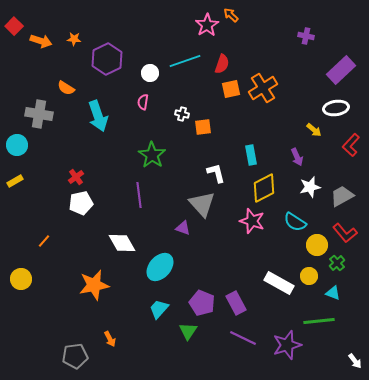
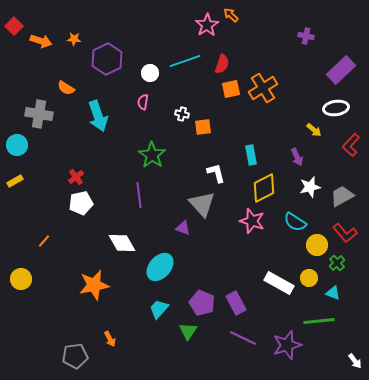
yellow circle at (309, 276): moved 2 px down
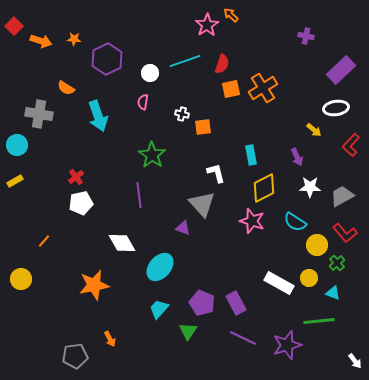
white star at (310, 187): rotated 15 degrees clockwise
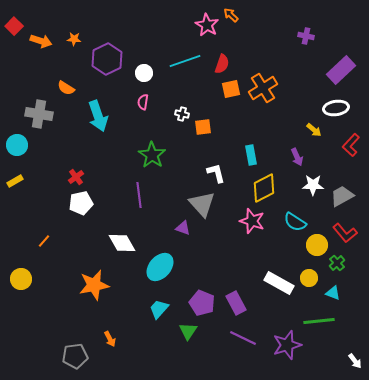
pink star at (207, 25): rotated 10 degrees counterclockwise
white circle at (150, 73): moved 6 px left
white star at (310, 187): moved 3 px right, 2 px up
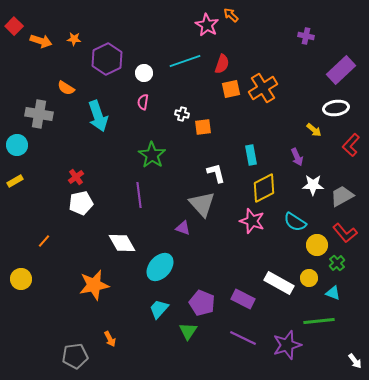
purple rectangle at (236, 303): moved 7 px right, 4 px up; rotated 35 degrees counterclockwise
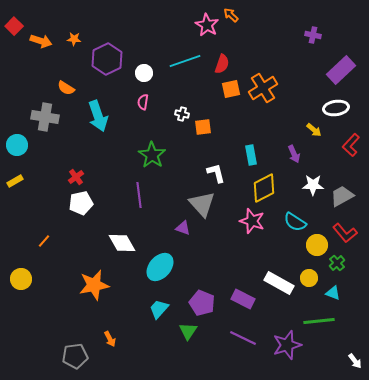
purple cross at (306, 36): moved 7 px right, 1 px up
gray cross at (39, 114): moved 6 px right, 3 px down
purple arrow at (297, 157): moved 3 px left, 3 px up
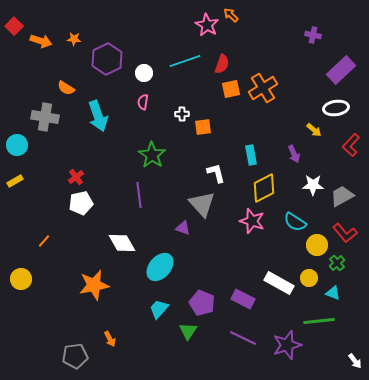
white cross at (182, 114): rotated 16 degrees counterclockwise
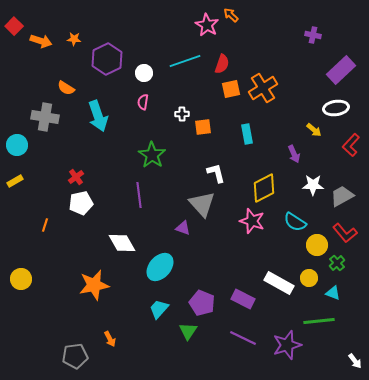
cyan rectangle at (251, 155): moved 4 px left, 21 px up
orange line at (44, 241): moved 1 px right, 16 px up; rotated 24 degrees counterclockwise
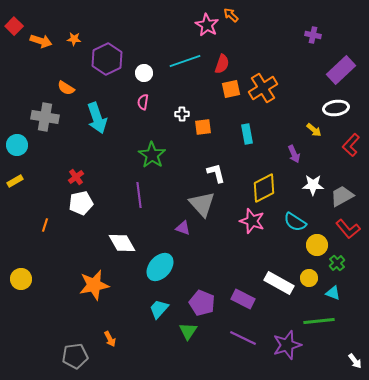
cyan arrow at (98, 116): moved 1 px left, 2 px down
red L-shape at (345, 233): moved 3 px right, 4 px up
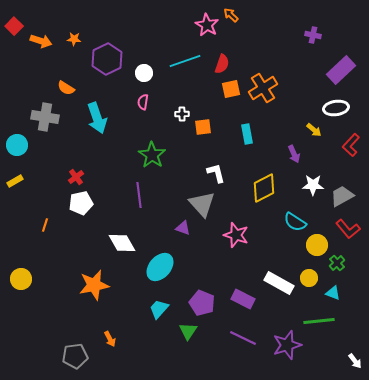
pink star at (252, 221): moved 16 px left, 14 px down
